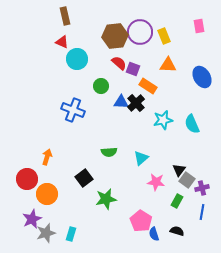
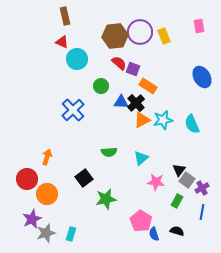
orange triangle: moved 26 px left, 55 px down; rotated 30 degrees counterclockwise
blue cross: rotated 25 degrees clockwise
purple cross: rotated 16 degrees counterclockwise
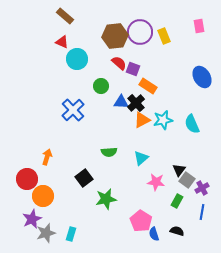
brown rectangle: rotated 36 degrees counterclockwise
orange circle: moved 4 px left, 2 px down
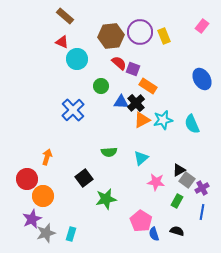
pink rectangle: moved 3 px right; rotated 48 degrees clockwise
brown hexagon: moved 4 px left
blue ellipse: moved 2 px down
black triangle: rotated 24 degrees clockwise
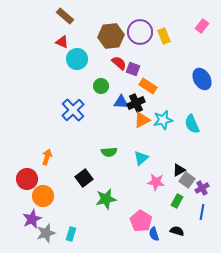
black cross: rotated 18 degrees clockwise
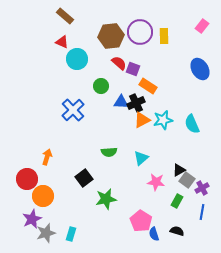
yellow rectangle: rotated 21 degrees clockwise
blue ellipse: moved 2 px left, 10 px up
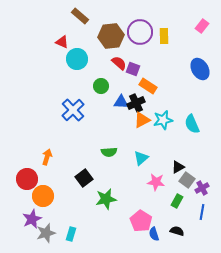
brown rectangle: moved 15 px right
black triangle: moved 1 px left, 3 px up
